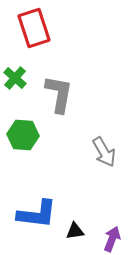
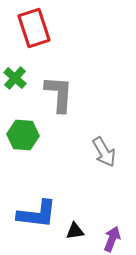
gray L-shape: rotated 6 degrees counterclockwise
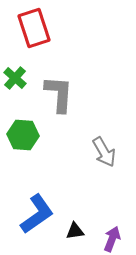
blue L-shape: rotated 42 degrees counterclockwise
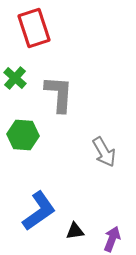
blue L-shape: moved 2 px right, 3 px up
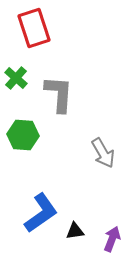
green cross: moved 1 px right
gray arrow: moved 1 px left, 1 px down
blue L-shape: moved 2 px right, 2 px down
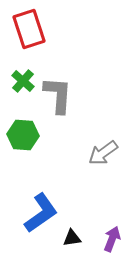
red rectangle: moved 5 px left, 1 px down
green cross: moved 7 px right, 3 px down
gray L-shape: moved 1 px left, 1 px down
gray arrow: rotated 84 degrees clockwise
black triangle: moved 3 px left, 7 px down
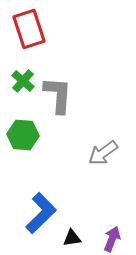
blue L-shape: rotated 9 degrees counterclockwise
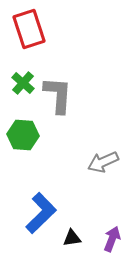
green cross: moved 2 px down
gray arrow: moved 9 px down; rotated 12 degrees clockwise
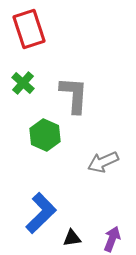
gray L-shape: moved 16 px right
green hexagon: moved 22 px right; rotated 20 degrees clockwise
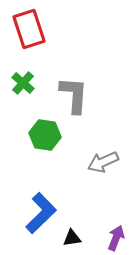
green hexagon: rotated 16 degrees counterclockwise
purple arrow: moved 4 px right, 1 px up
